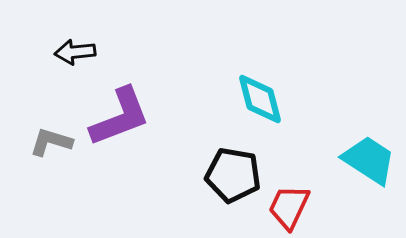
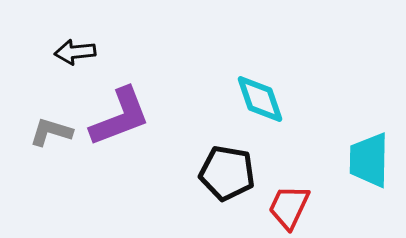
cyan diamond: rotated 4 degrees counterclockwise
gray L-shape: moved 10 px up
cyan trapezoid: rotated 122 degrees counterclockwise
black pentagon: moved 6 px left, 2 px up
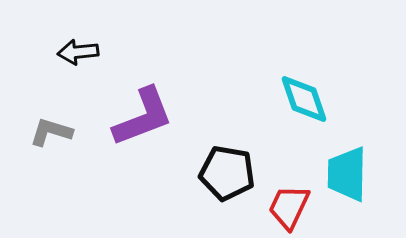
black arrow: moved 3 px right
cyan diamond: moved 44 px right
purple L-shape: moved 23 px right
cyan trapezoid: moved 22 px left, 14 px down
